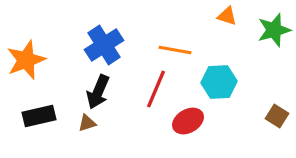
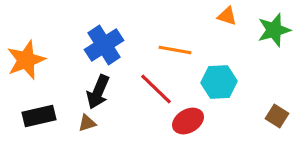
red line: rotated 69 degrees counterclockwise
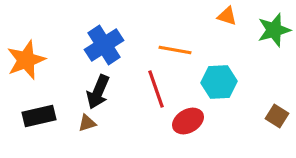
red line: rotated 27 degrees clockwise
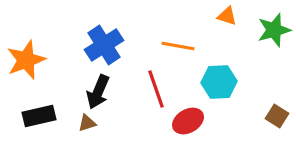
orange line: moved 3 px right, 4 px up
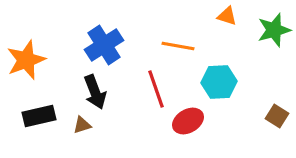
black arrow: moved 3 px left; rotated 44 degrees counterclockwise
brown triangle: moved 5 px left, 2 px down
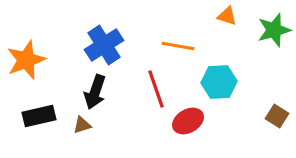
black arrow: rotated 40 degrees clockwise
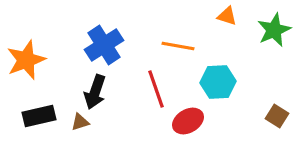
green star: rotated 8 degrees counterclockwise
cyan hexagon: moved 1 px left
brown triangle: moved 2 px left, 3 px up
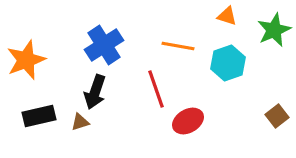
cyan hexagon: moved 10 px right, 19 px up; rotated 16 degrees counterclockwise
brown square: rotated 20 degrees clockwise
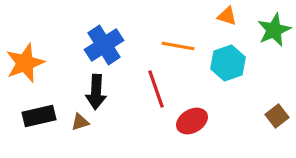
orange star: moved 1 px left, 3 px down
black arrow: moved 1 px right; rotated 16 degrees counterclockwise
red ellipse: moved 4 px right
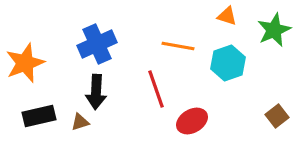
blue cross: moved 7 px left, 1 px up; rotated 9 degrees clockwise
